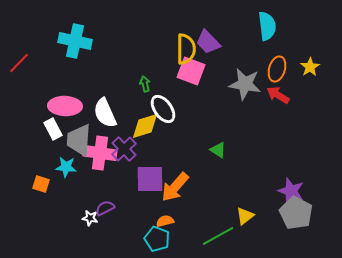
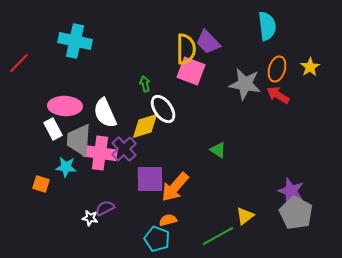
orange semicircle: moved 3 px right, 1 px up
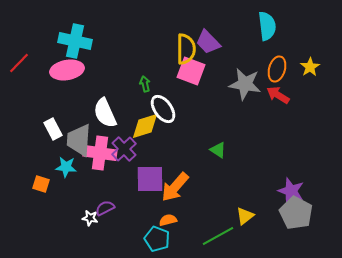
pink ellipse: moved 2 px right, 36 px up; rotated 12 degrees counterclockwise
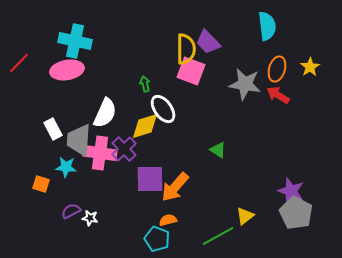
white semicircle: rotated 132 degrees counterclockwise
purple semicircle: moved 34 px left, 3 px down
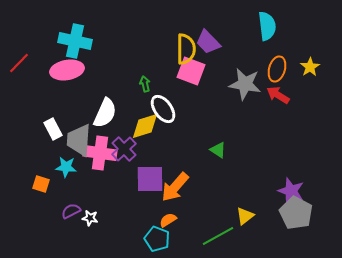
orange semicircle: rotated 18 degrees counterclockwise
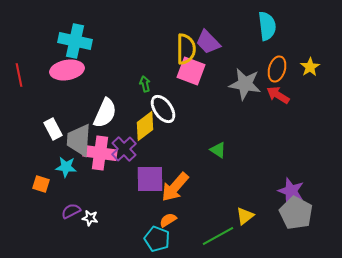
red line: moved 12 px down; rotated 55 degrees counterclockwise
yellow diamond: rotated 20 degrees counterclockwise
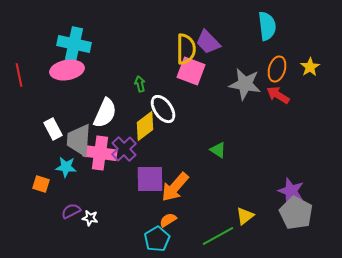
cyan cross: moved 1 px left, 3 px down
green arrow: moved 5 px left
cyan pentagon: rotated 20 degrees clockwise
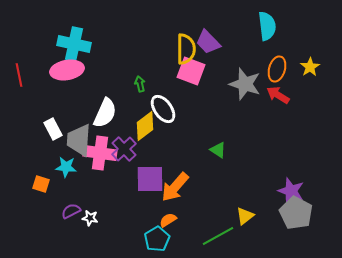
gray star: rotated 8 degrees clockwise
